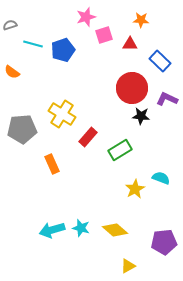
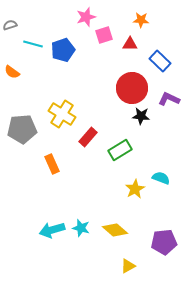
purple L-shape: moved 2 px right
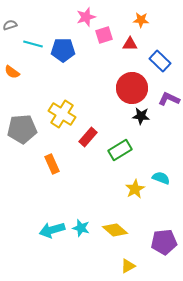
blue pentagon: rotated 20 degrees clockwise
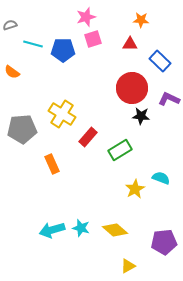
pink square: moved 11 px left, 4 px down
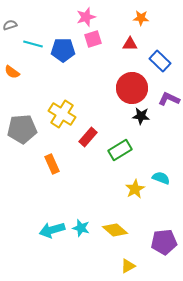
orange star: moved 2 px up
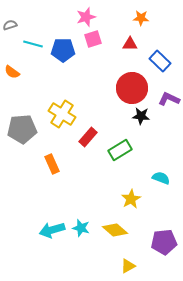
yellow star: moved 4 px left, 10 px down
